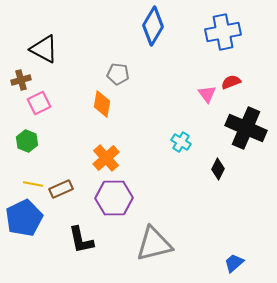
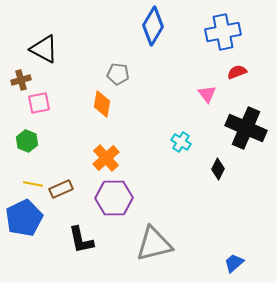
red semicircle: moved 6 px right, 10 px up
pink square: rotated 15 degrees clockwise
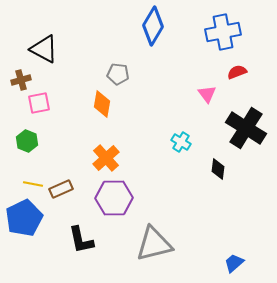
black cross: rotated 9 degrees clockwise
black diamond: rotated 20 degrees counterclockwise
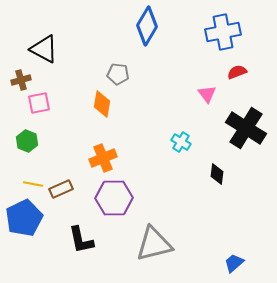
blue diamond: moved 6 px left
orange cross: moved 3 px left; rotated 20 degrees clockwise
black diamond: moved 1 px left, 5 px down
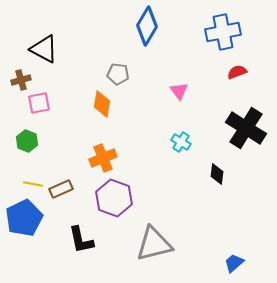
pink triangle: moved 28 px left, 3 px up
purple hexagon: rotated 21 degrees clockwise
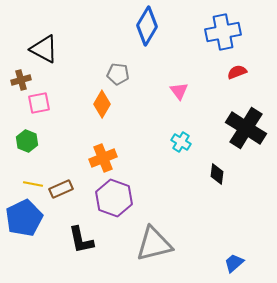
orange diamond: rotated 20 degrees clockwise
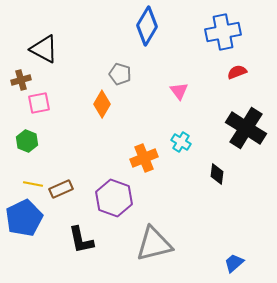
gray pentagon: moved 2 px right; rotated 10 degrees clockwise
orange cross: moved 41 px right
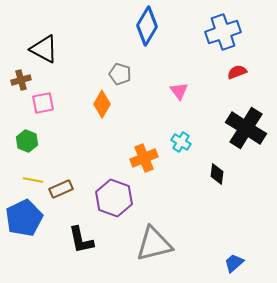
blue cross: rotated 8 degrees counterclockwise
pink square: moved 4 px right
yellow line: moved 4 px up
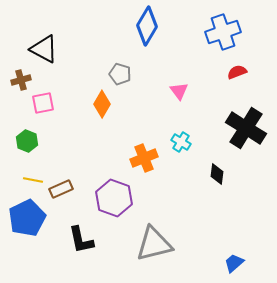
blue pentagon: moved 3 px right
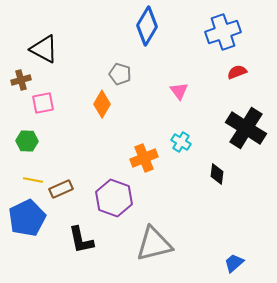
green hexagon: rotated 20 degrees counterclockwise
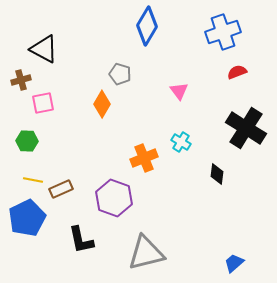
gray triangle: moved 8 px left, 9 px down
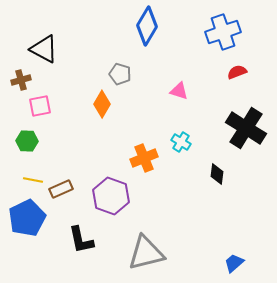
pink triangle: rotated 36 degrees counterclockwise
pink square: moved 3 px left, 3 px down
purple hexagon: moved 3 px left, 2 px up
